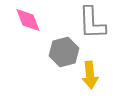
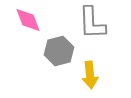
gray hexagon: moved 5 px left, 1 px up
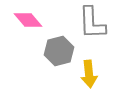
pink diamond: rotated 20 degrees counterclockwise
yellow arrow: moved 1 px left, 1 px up
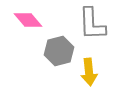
gray L-shape: moved 1 px down
yellow arrow: moved 2 px up
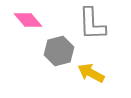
yellow arrow: moved 2 px right, 1 px down; rotated 124 degrees clockwise
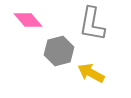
gray L-shape: rotated 12 degrees clockwise
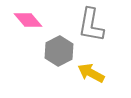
gray L-shape: moved 1 px left, 1 px down
gray hexagon: rotated 12 degrees counterclockwise
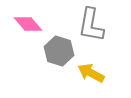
pink diamond: moved 4 px down
gray hexagon: rotated 16 degrees counterclockwise
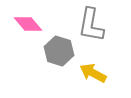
yellow arrow: moved 2 px right
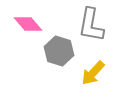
yellow arrow: rotated 76 degrees counterclockwise
